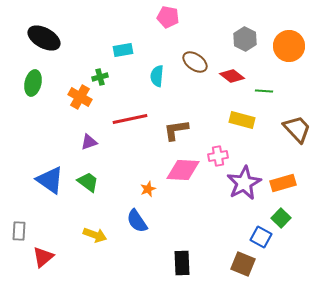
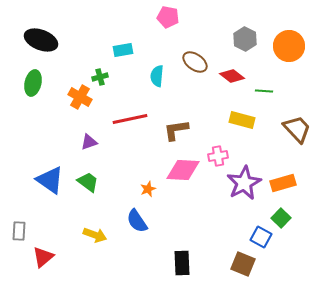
black ellipse: moved 3 px left, 2 px down; rotated 8 degrees counterclockwise
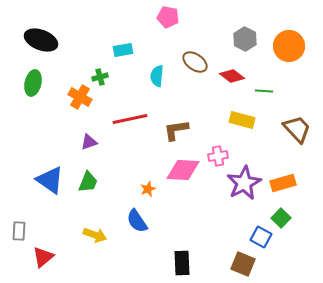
green trapezoid: rotated 75 degrees clockwise
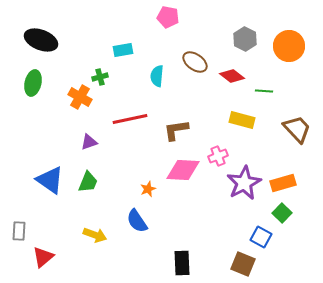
pink cross: rotated 12 degrees counterclockwise
green square: moved 1 px right, 5 px up
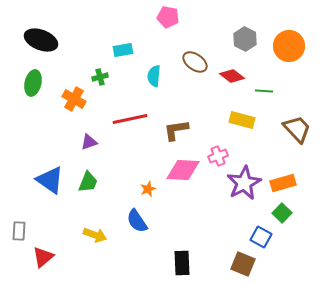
cyan semicircle: moved 3 px left
orange cross: moved 6 px left, 2 px down
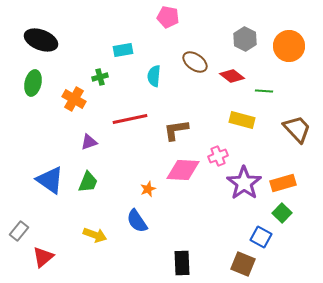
purple star: rotated 8 degrees counterclockwise
gray rectangle: rotated 36 degrees clockwise
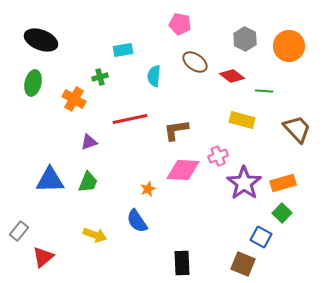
pink pentagon: moved 12 px right, 7 px down
blue triangle: rotated 36 degrees counterclockwise
